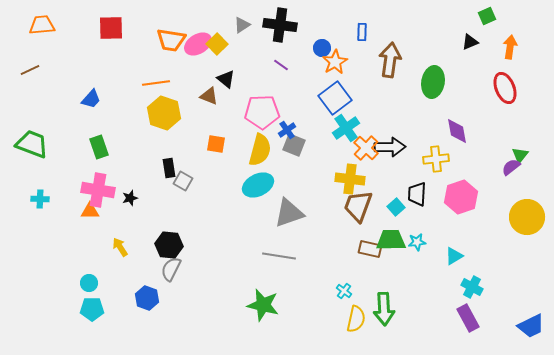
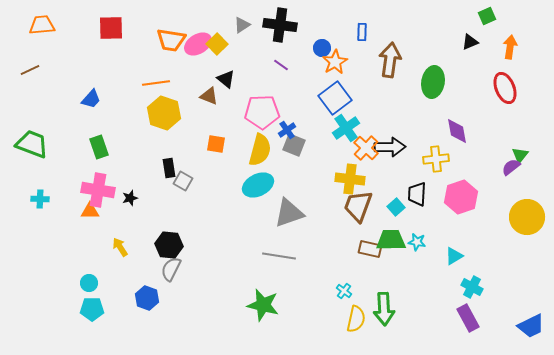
cyan star at (417, 242): rotated 18 degrees clockwise
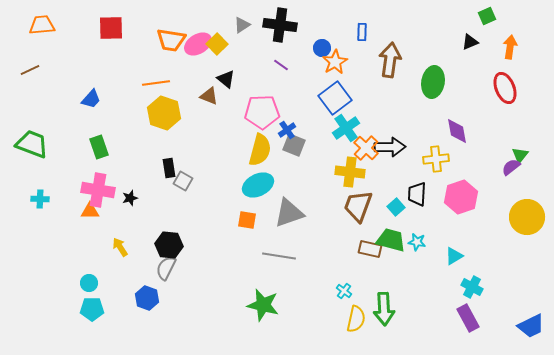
orange square at (216, 144): moved 31 px right, 76 px down
yellow cross at (350, 179): moved 7 px up
green trapezoid at (391, 240): rotated 16 degrees clockwise
gray semicircle at (171, 269): moved 5 px left, 1 px up
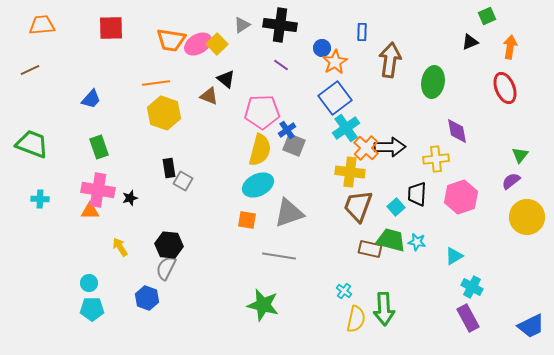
purple semicircle at (511, 167): moved 14 px down
